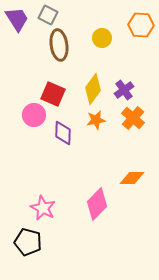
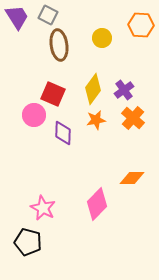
purple trapezoid: moved 2 px up
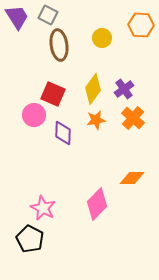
purple cross: moved 1 px up
black pentagon: moved 2 px right, 3 px up; rotated 12 degrees clockwise
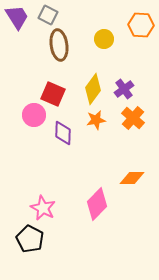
yellow circle: moved 2 px right, 1 px down
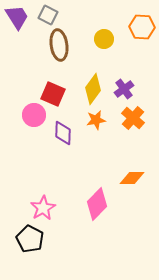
orange hexagon: moved 1 px right, 2 px down
pink star: rotated 15 degrees clockwise
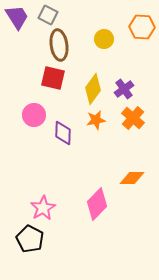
red square: moved 16 px up; rotated 10 degrees counterclockwise
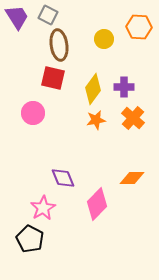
orange hexagon: moved 3 px left
purple cross: moved 2 px up; rotated 36 degrees clockwise
pink circle: moved 1 px left, 2 px up
purple diamond: moved 45 px down; rotated 25 degrees counterclockwise
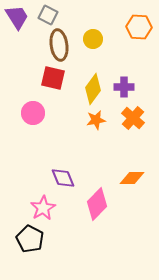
yellow circle: moved 11 px left
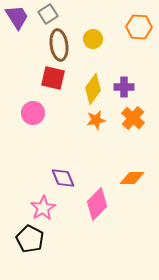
gray square: moved 1 px up; rotated 30 degrees clockwise
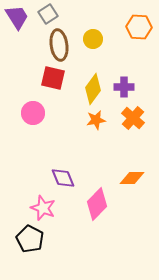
pink star: rotated 20 degrees counterclockwise
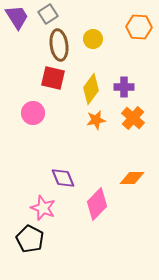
yellow diamond: moved 2 px left
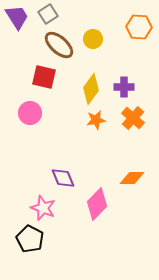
brown ellipse: rotated 40 degrees counterclockwise
red square: moved 9 px left, 1 px up
pink circle: moved 3 px left
